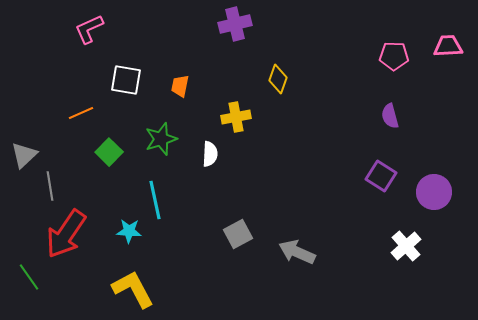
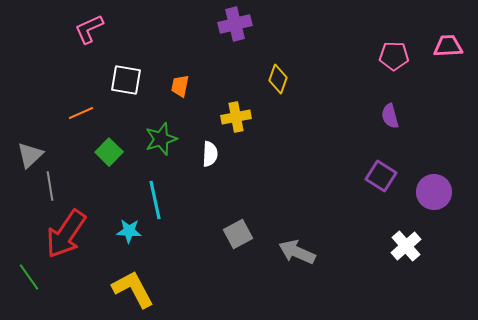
gray triangle: moved 6 px right
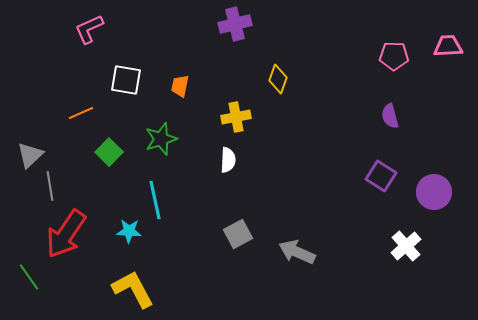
white semicircle: moved 18 px right, 6 px down
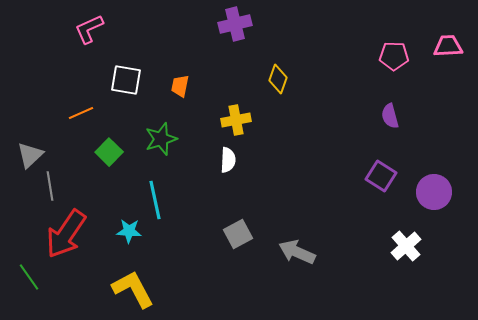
yellow cross: moved 3 px down
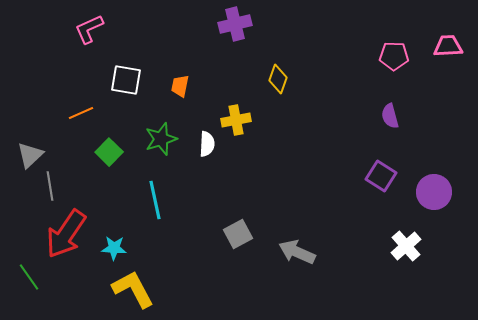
white semicircle: moved 21 px left, 16 px up
cyan star: moved 15 px left, 17 px down
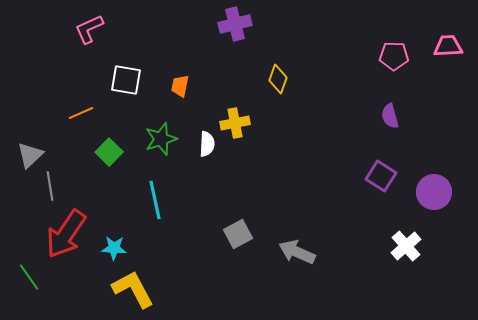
yellow cross: moved 1 px left, 3 px down
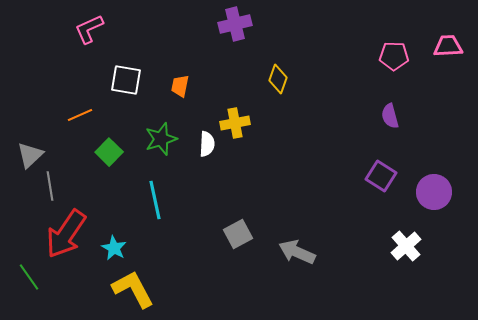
orange line: moved 1 px left, 2 px down
cyan star: rotated 25 degrees clockwise
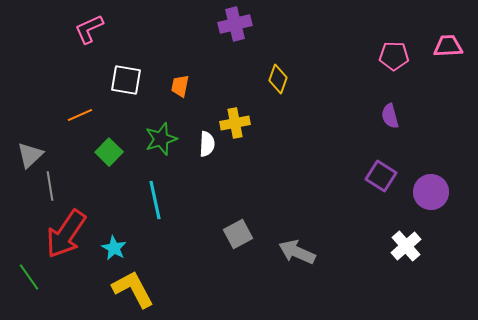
purple circle: moved 3 px left
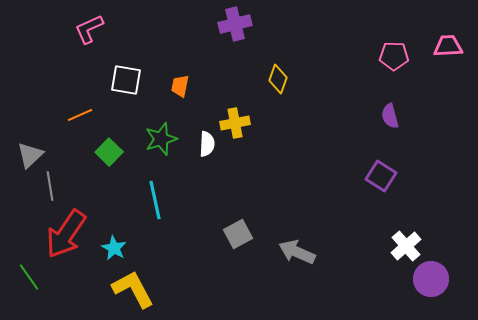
purple circle: moved 87 px down
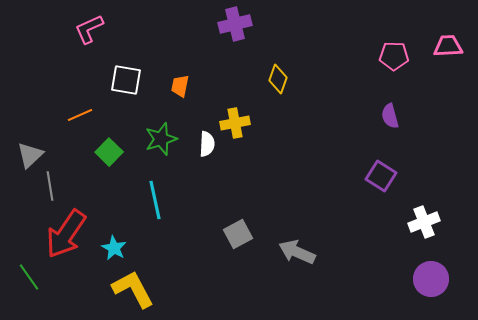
white cross: moved 18 px right, 24 px up; rotated 20 degrees clockwise
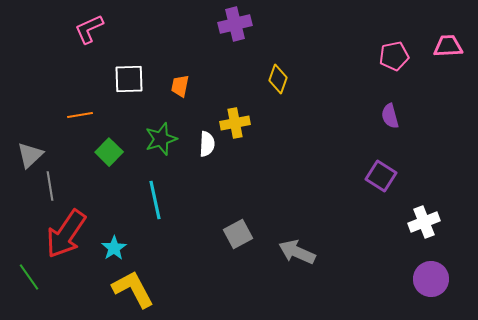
pink pentagon: rotated 12 degrees counterclockwise
white square: moved 3 px right, 1 px up; rotated 12 degrees counterclockwise
orange line: rotated 15 degrees clockwise
cyan star: rotated 10 degrees clockwise
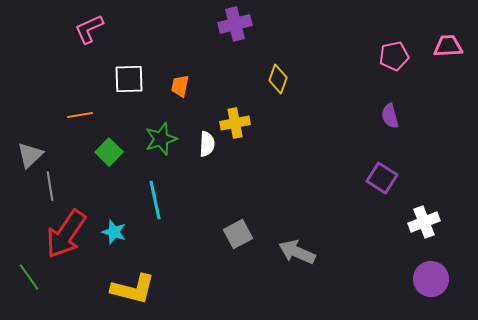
purple square: moved 1 px right, 2 px down
cyan star: moved 16 px up; rotated 20 degrees counterclockwise
yellow L-shape: rotated 132 degrees clockwise
